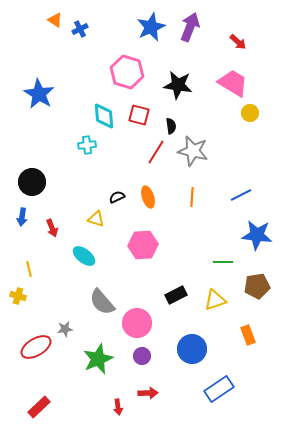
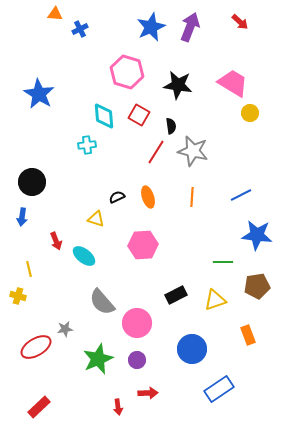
orange triangle at (55, 20): moved 6 px up; rotated 28 degrees counterclockwise
red arrow at (238, 42): moved 2 px right, 20 px up
red square at (139, 115): rotated 15 degrees clockwise
red arrow at (52, 228): moved 4 px right, 13 px down
purple circle at (142, 356): moved 5 px left, 4 px down
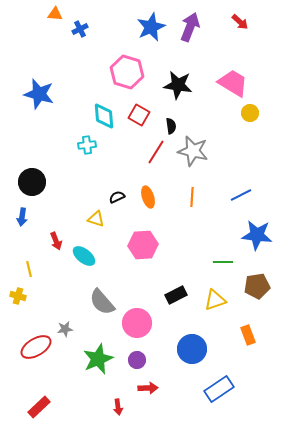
blue star at (39, 94): rotated 16 degrees counterclockwise
red arrow at (148, 393): moved 5 px up
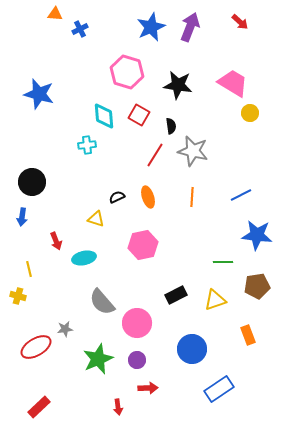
red line at (156, 152): moved 1 px left, 3 px down
pink hexagon at (143, 245): rotated 8 degrees counterclockwise
cyan ellipse at (84, 256): moved 2 px down; rotated 50 degrees counterclockwise
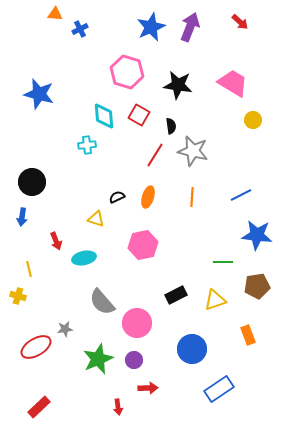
yellow circle at (250, 113): moved 3 px right, 7 px down
orange ellipse at (148, 197): rotated 35 degrees clockwise
purple circle at (137, 360): moved 3 px left
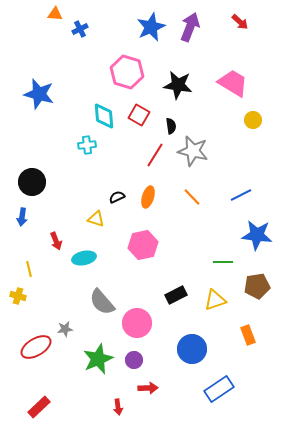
orange line at (192, 197): rotated 48 degrees counterclockwise
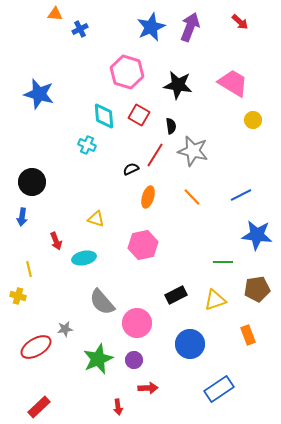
cyan cross at (87, 145): rotated 30 degrees clockwise
black semicircle at (117, 197): moved 14 px right, 28 px up
brown pentagon at (257, 286): moved 3 px down
blue circle at (192, 349): moved 2 px left, 5 px up
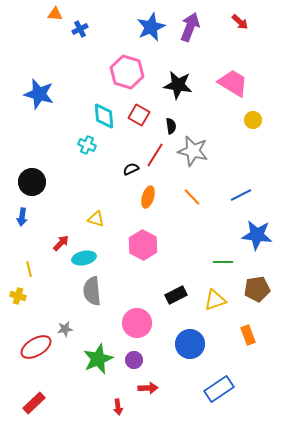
red arrow at (56, 241): moved 5 px right, 2 px down; rotated 114 degrees counterclockwise
pink hexagon at (143, 245): rotated 20 degrees counterclockwise
gray semicircle at (102, 302): moved 10 px left, 11 px up; rotated 36 degrees clockwise
red rectangle at (39, 407): moved 5 px left, 4 px up
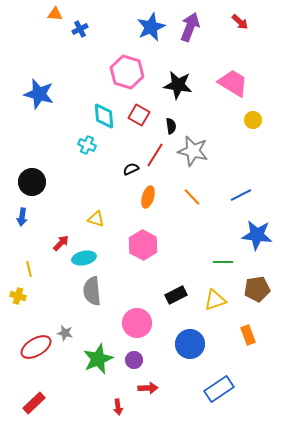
gray star at (65, 329): moved 4 px down; rotated 21 degrees clockwise
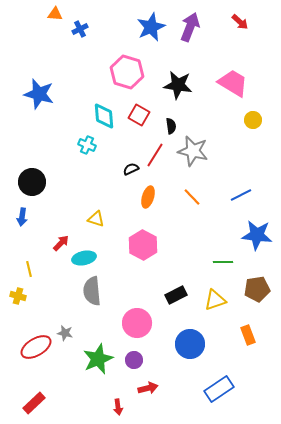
red arrow at (148, 388): rotated 12 degrees counterclockwise
